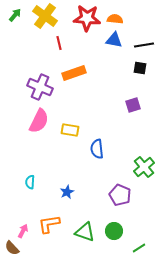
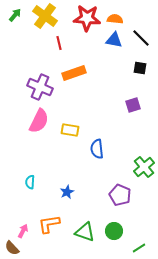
black line: moved 3 px left, 7 px up; rotated 54 degrees clockwise
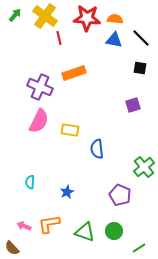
red line: moved 5 px up
pink arrow: moved 1 px right, 5 px up; rotated 96 degrees counterclockwise
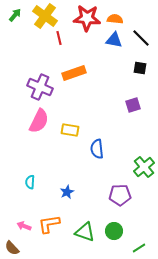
purple pentagon: rotated 25 degrees counterclockwise
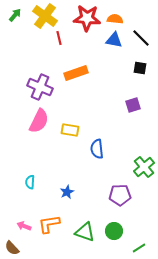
orange rectangle: moved 2 px right
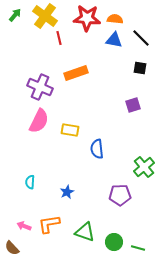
green circle: moved 11 px down
green line: moved 1 px left; rotated 48 degrees clockwise
